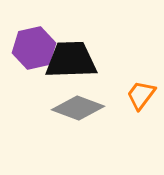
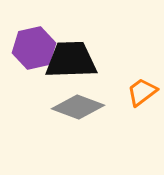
orange trapezoid: moved 1 px right, 3 px up; rotated 16 degrees clockwise
gray diamond: moved 1 px up
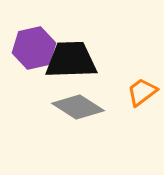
gray diamond: rotated 12 degrees clockwise
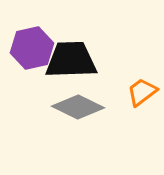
purple hexagon: moved 2 px left
gray diamond: rotated 6 degrees counterclockwise
